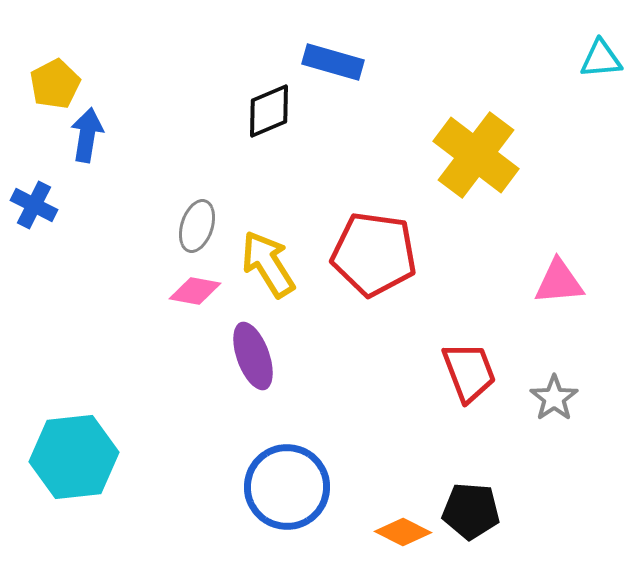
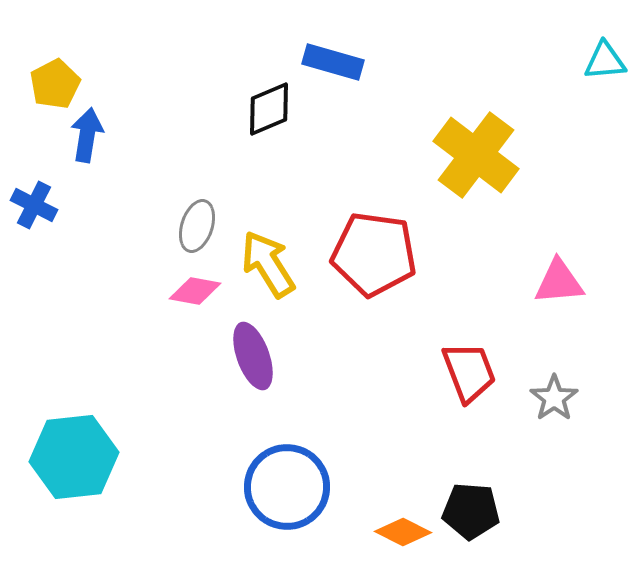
cyan triangle: moved 4 px right, 2 px down
black diamond: moved 2 px up
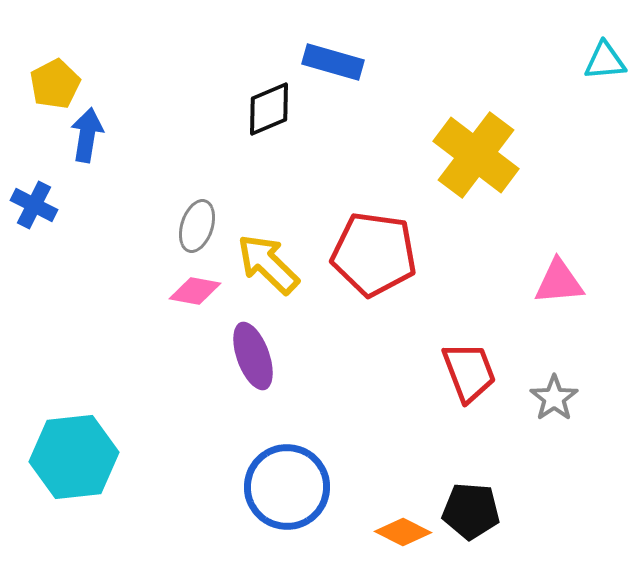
yellow arrow: rotated 14 degrees counterclockwise
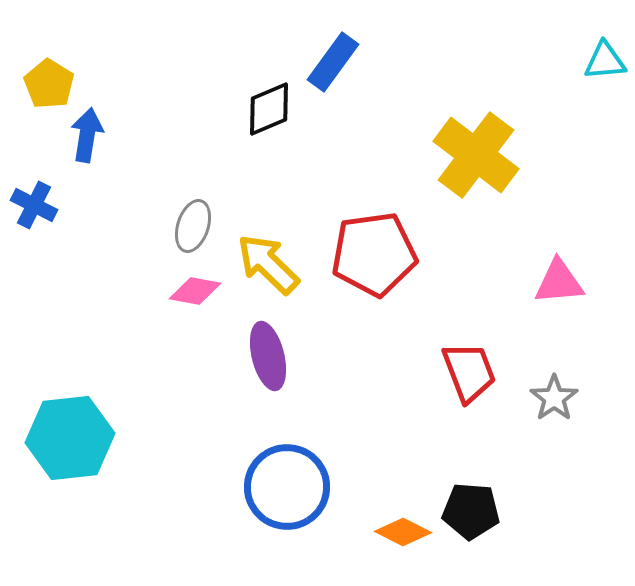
blue rectangle: rotated 70 degrees counterclockwise
yellow pentagon: moved 6 px left; rotated 12 degrees counterclockwise
gray ellipse: moved 4 px left
red pentagon: rotated 16 degrees counterclockwise
purple ellipse: moved 15 px right; rotated 6 degrees clockwise
cyan hexagon: moved 4 px left, 19 px up
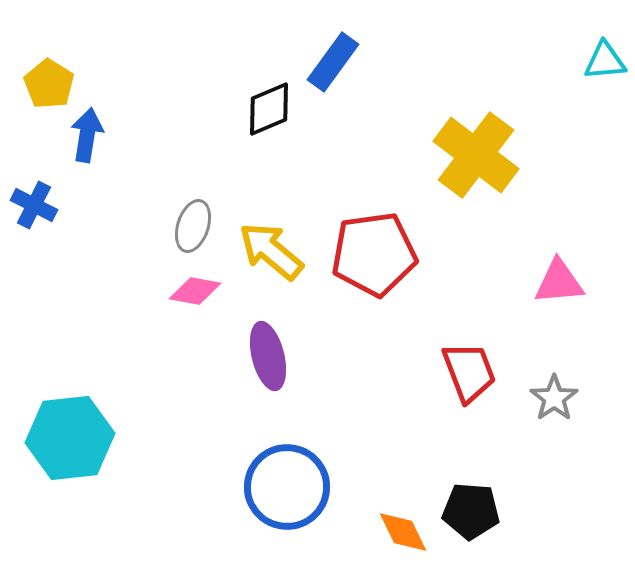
yellow arrow: moved 3 px right, 13 px up; rotated 4 degrees counterclockwise
orange diamond: rotated 38 degrees clockwise
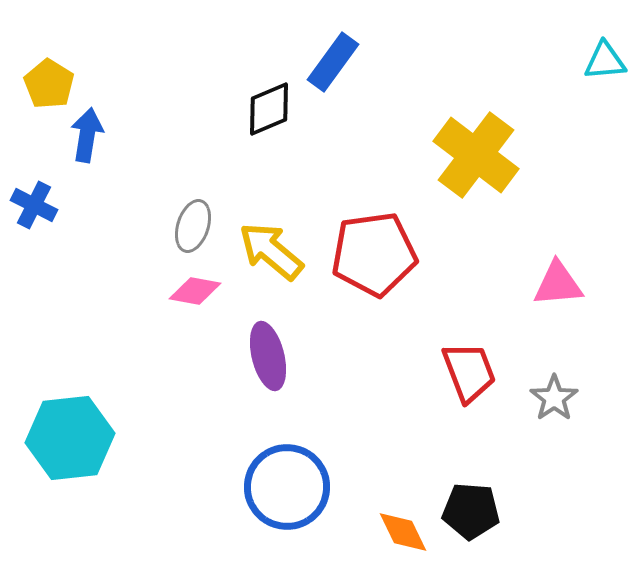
pink triangle: moved 1 px left, 2 px down
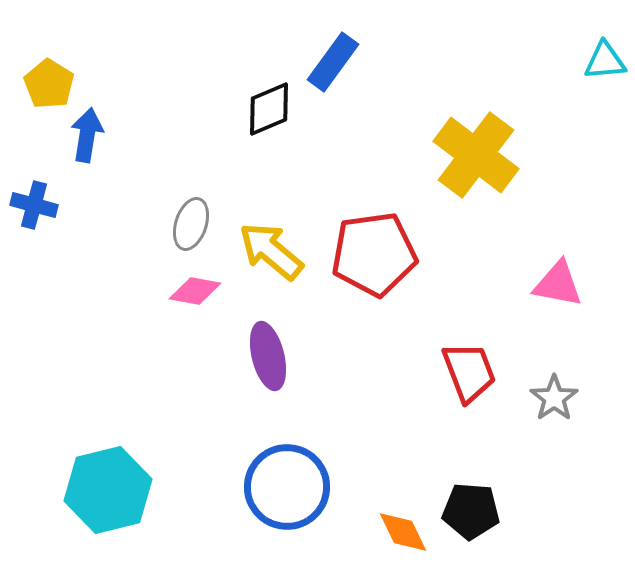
blue cross: rotated 12 degrees counterclockwise
gray ellipse: moved 2 px left, 2 px up
pink triangle: rotated 16 degrees clockwise
cyan hexagon: moved 38 px right, 52 px down; rotated 8 degrees counterclockwise
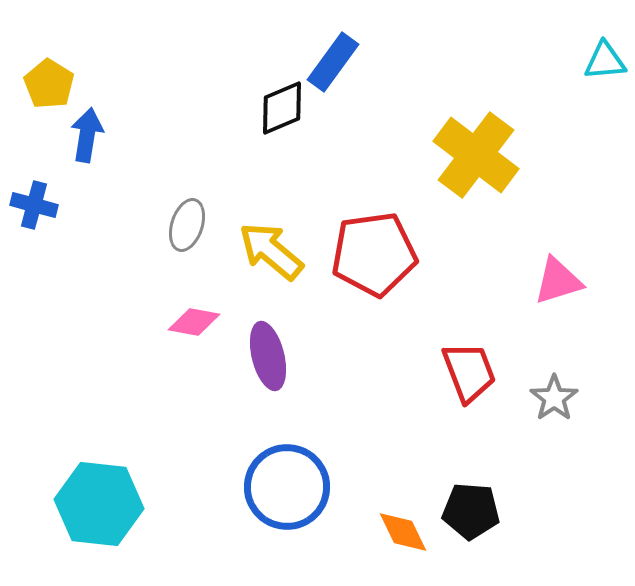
black diamond: moved 13 px right, 1 px up
gray ellipse: moved 4 px left, 1 px down
pink triangle: moved 3 px up; rotated 28 degrees counterclockwise
pink diamond: moved 1 px left, 31 px down
cyan hexagon: moved 9 px left, 14 px down; rotated 20 degrees clockwise
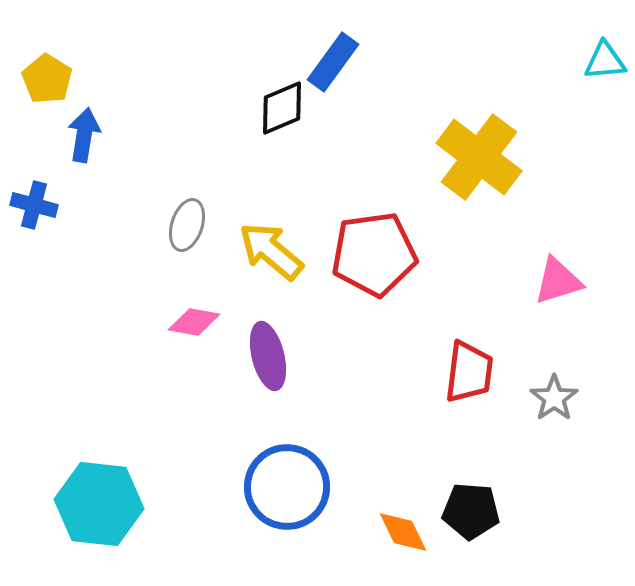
yellow pentagon: moved 2 px left, 5 px up
blue arrow: moved 3 px left
yellow cross: moved 3 px right, 2 px down
red trapezoid: rotated 28 degrees clockwise
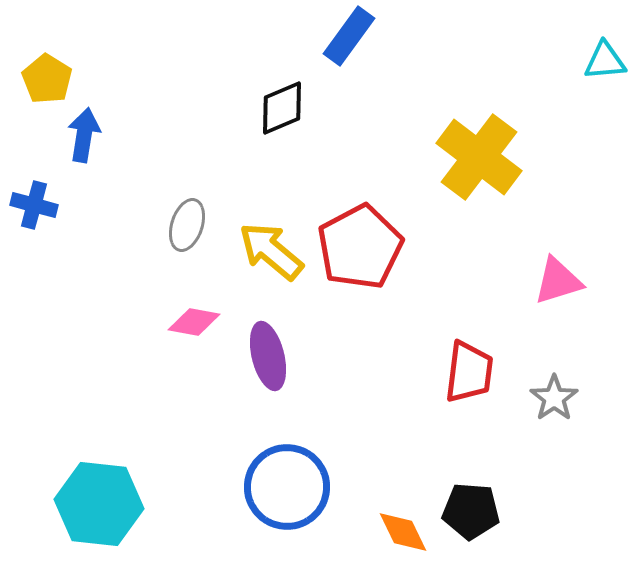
blue rectangle: moved 16 px right, 26 px up
red pentagon: moved 14 px left, 7 px up; rotated 20 degrees counterclockwise
